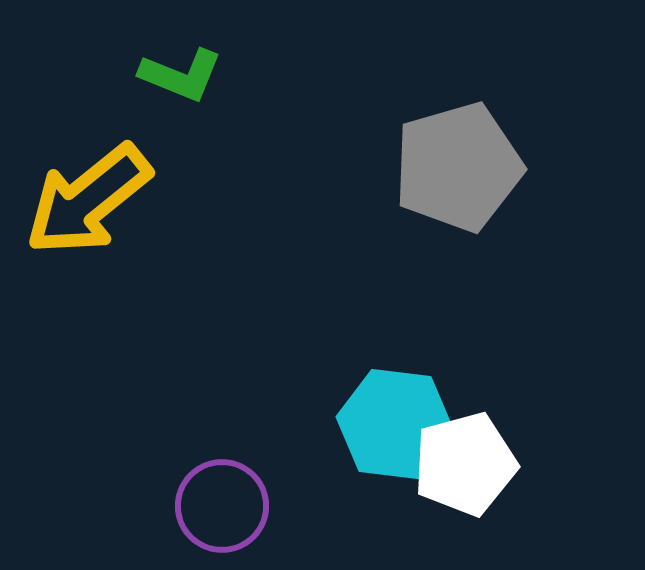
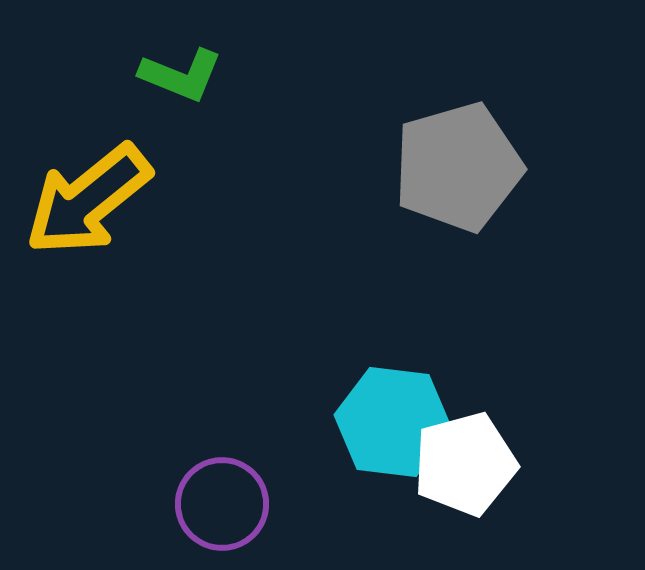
cyan hexagon: moved 2 px left, 2 px up
purple circle: moved 2 px up
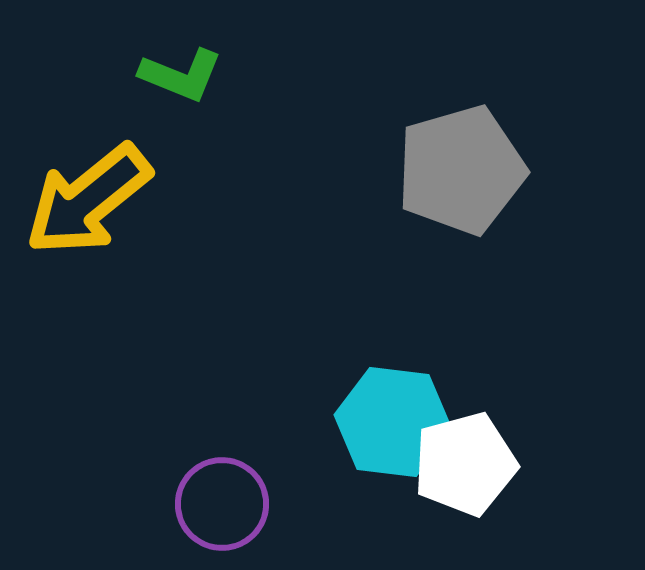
gray pentagon: moved 3 px right, 3 px down
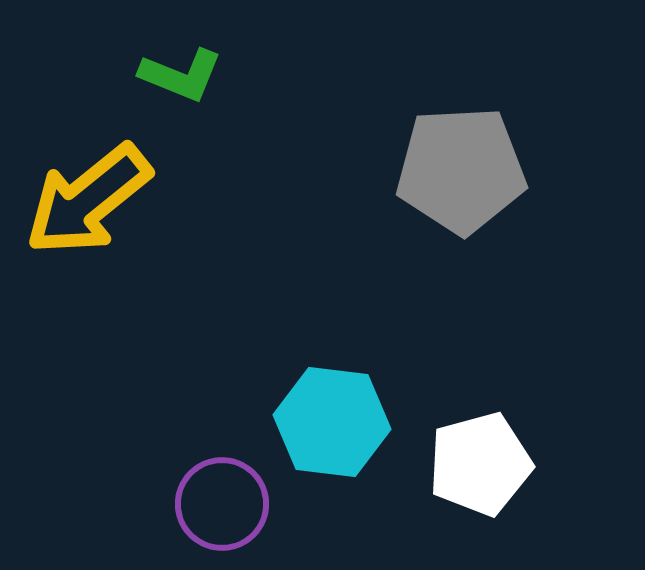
gray pentagon: rotated 13 degrees clockwise
cyan hexagon: moved 61 px left
white pentagon: moved 15 px right
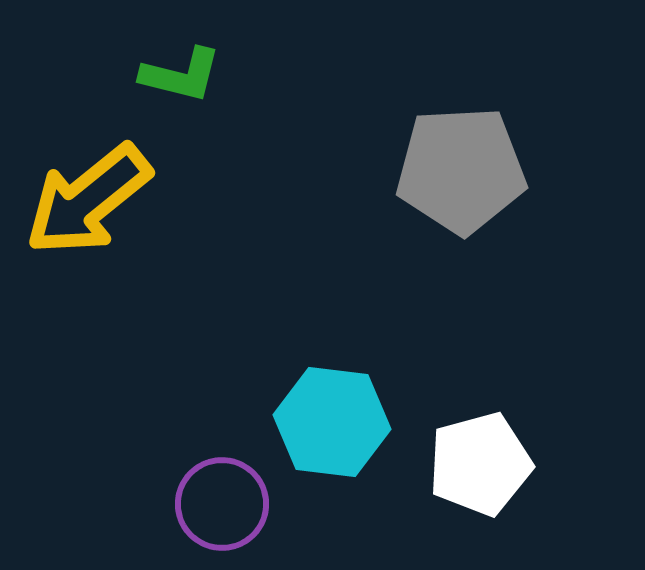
green L-shape: rotated 8 degrees counterclockwise
